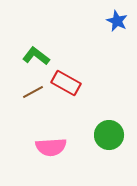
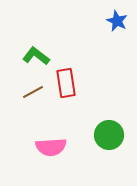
red rectangle: rotated 52 degrees clockwise
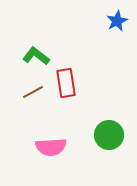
blue star: rotated 20 degrees clockwise
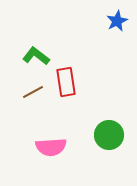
red rectangle: moved 1 px up
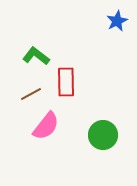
red rectangle: rotated 8 degrees clockwise
brown line: moved 2 px left, 2 px down
green circle: moved 6 px left
pink semicircle: moved 5 px left, 21 px up; rotated 48 degrees counterclockwise
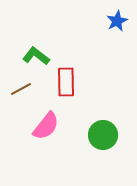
brown line: moved 10 px left, 5 px up
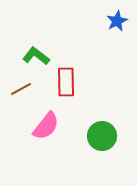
green circle: moved 1 px left, 1 px down
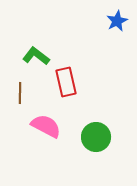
red rectangle: rotated 12 degrees counterclockwise
brown line: moved 1 px left, 4 px down; rotated 60 degrees counterclockwise
pink semicircle: rotated 100 degrees counterclockwise
green circle: moved 6 px left, 1 px down
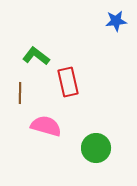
blue star: moved 1 px left; rotated 20 degrees clockwise
red rectangle: moved 2 px right
pink semicircle: rotated 12 degrees counterclockwise
green circle: moved 11 px down
